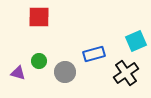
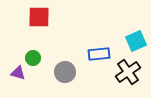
blue rectangle: moved 5 px right; rotated 10 degrees clockwise
green circle: moved 6 px left, 3 px up
black cross: moved 2 px right, 1 px up
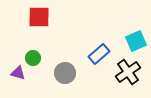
blue rectangle: rotated 35 degrees counterclockwise
gray circle: moved 1 px down
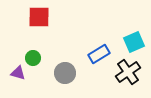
cyan square: moved 2 px left, 1 px down
blue rectangle: rotated 10 degrees clockwise
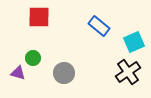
blue rectangle: moved 28 px up; rotated 70 degrees clockwise
gray circle: moved 1 px left
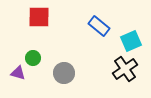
cyan square: moved 3 px left, 1 px up
black cross: moved 3 px left, 3 px up
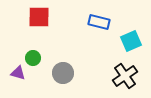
blue rectangle: moved 4 px up; rotated 25 degrees counterclockwise
black cross: moved 7 px down
gray circle: moved 1 px left
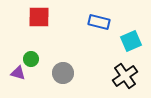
green circle: moved 2 px left, 1 px down
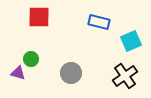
gray circle: moved 8 px right
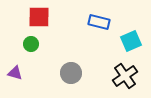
green circle: moved 15 px up
purple triangle: moved 3 px left
